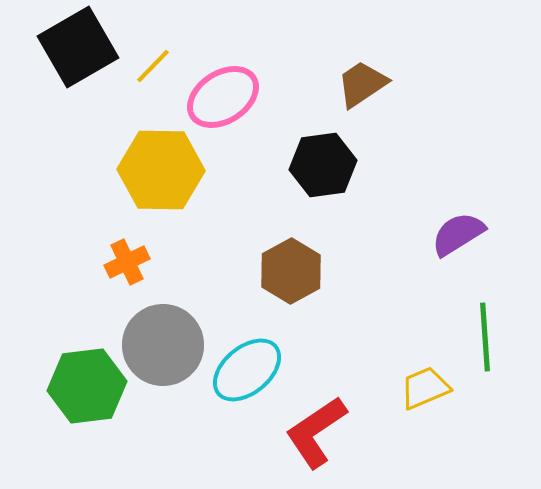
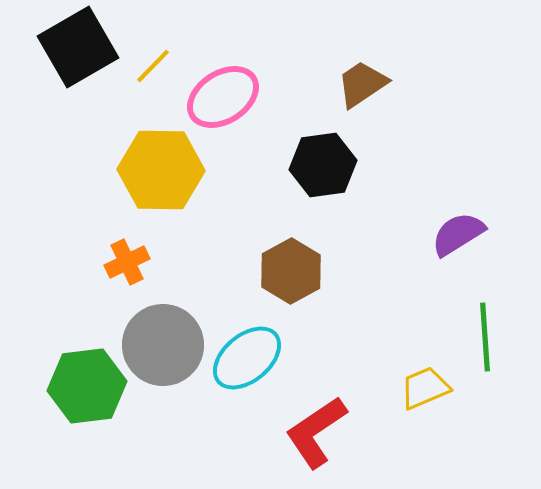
cyan ellipse: moved 12 px up
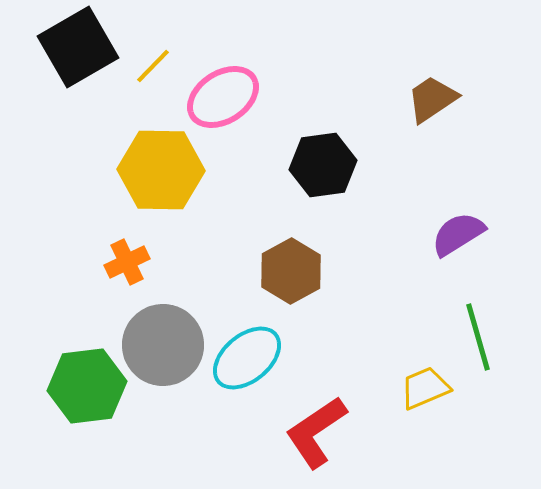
brown trapezoid: moved 70 px right, 15 px down
green line: moved 7 px left; rotated 12 degrees counterclockwise
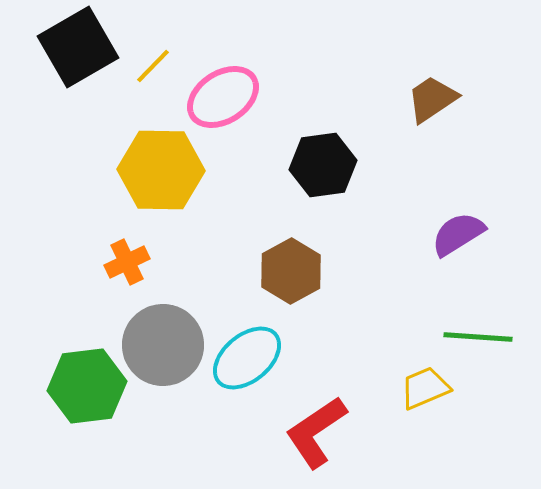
green line: rotated 70 degrees counterclockwise
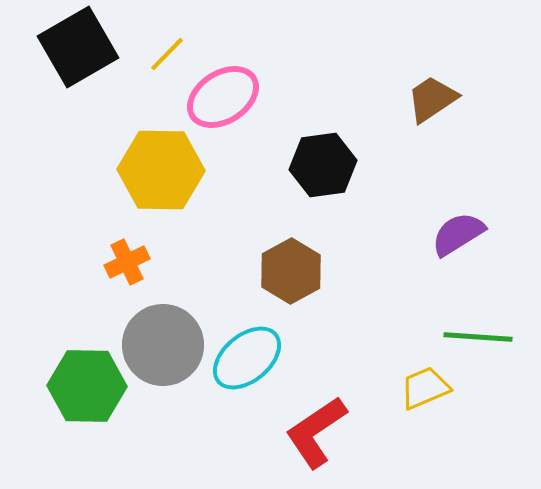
yellow line: moved 14 px right, 12 px up
green hexagon: rotated 8 degrees clockwise
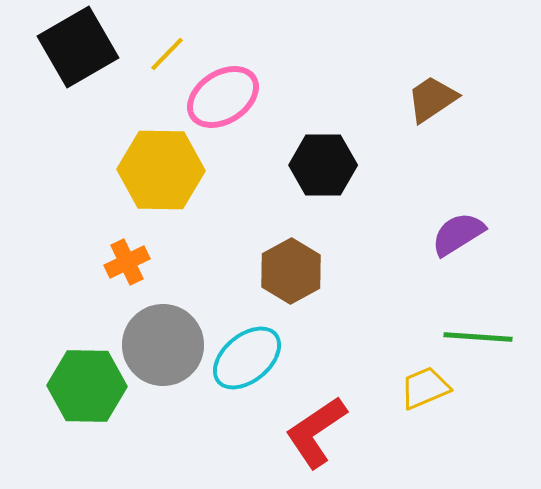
black hexagon: rotated 8 degrees clockwise
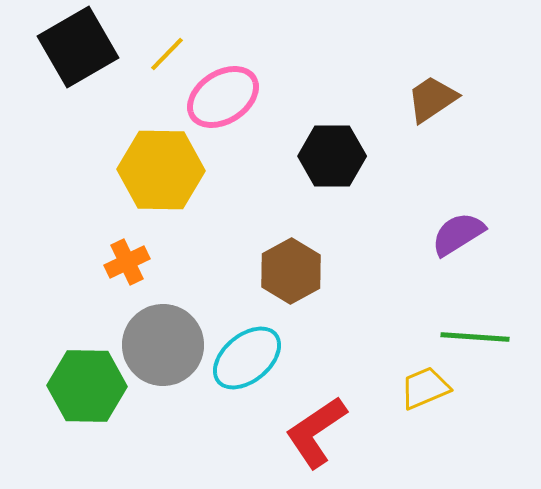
black hexagon: moved 9 px right, 9 px up
green line: moved 3 px left
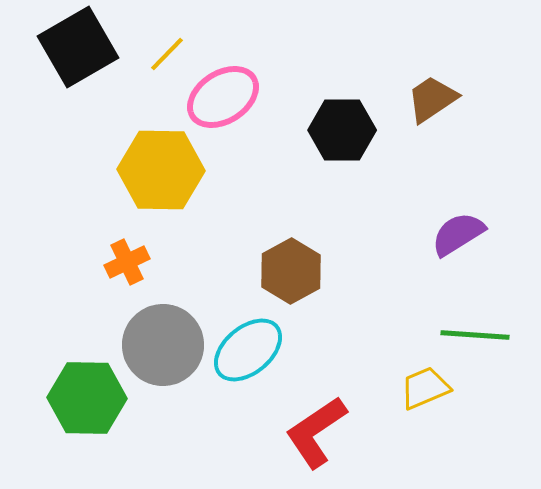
black hexagon: moved 10 px right, 26 px up
green line: moved 2 px up
cyan ellipse: moved 1 px right, 8 px up
green hexagon: moved 12 px down
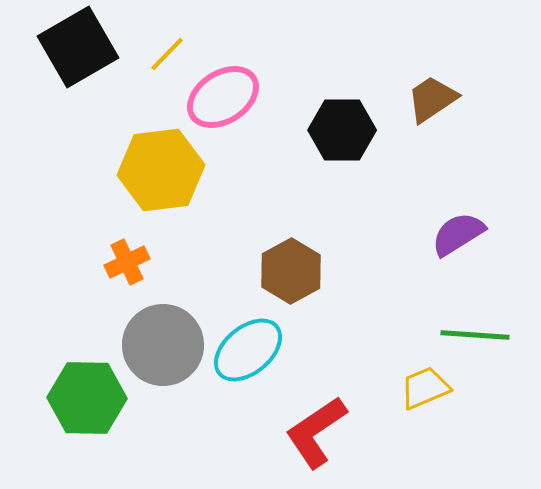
yellow hexagon: rotated 8 degrees counterclockwise
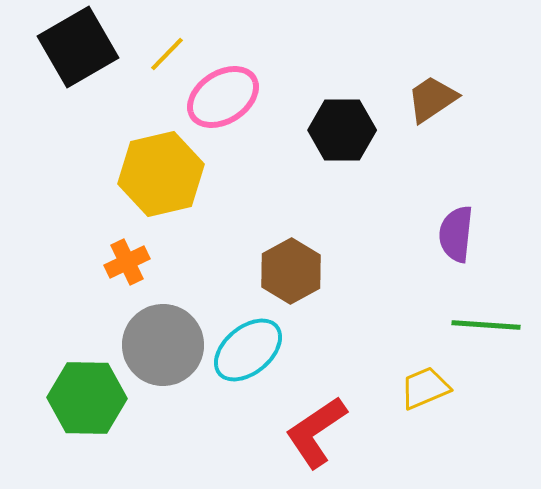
yellow hexagon: moved 4 px down; rotated 6 degrees counterclockwise
purple semicircle: moved 2 px left; rotated 52 degrees counterclockwise
green line: moved 11 px right, 10 px up
